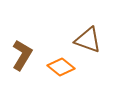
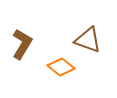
brown L-shape: moved 11 px up
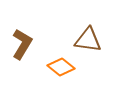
brown triangle: rotated 12 degrees counterclockwise
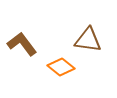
brown L-shape: rotated 68 degrees counterclockwise
